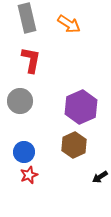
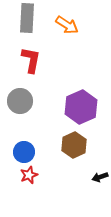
gray rectangle: rotated 16 degrees clockwise
orange arrow: moved 2 px left, 1 px down
black arrow: rotated 14 degrees clockwise
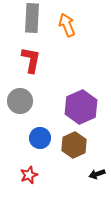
gray rectangle: moved 5 px right
orange arrow: rotated 145 degrees counterclockwise
blue circle: moved 16 px right, 14 px up
black arrow: moved 3 px left, 3 px up
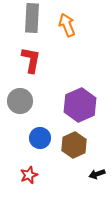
purple hexagon: moved 1 px left, 2 px up
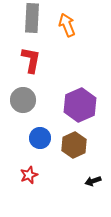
gray circle: moved 3 px right, 1 px up
black arrow: moved 4 px left, 7 px down
